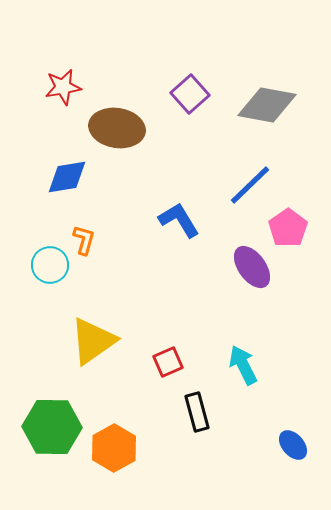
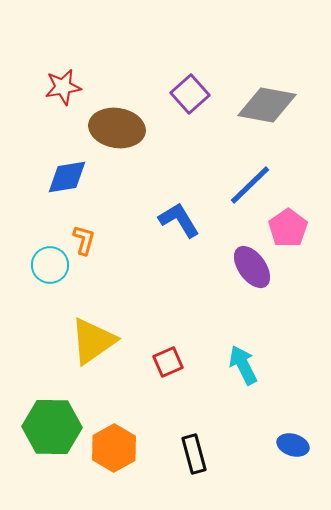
black rectangle: moved 3 px left, 42 px down
blue ellipse: rotated 32 degrees counterclockwise
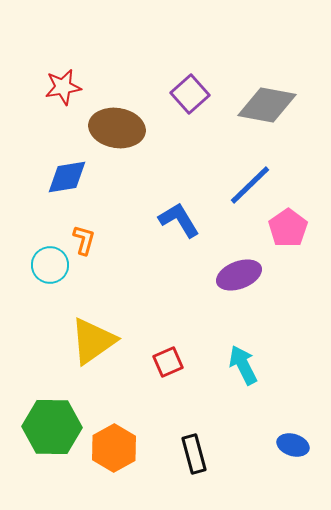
purple ellipse: moved 13 px left, 8 px down; rotated 75 degrees counterclockwise
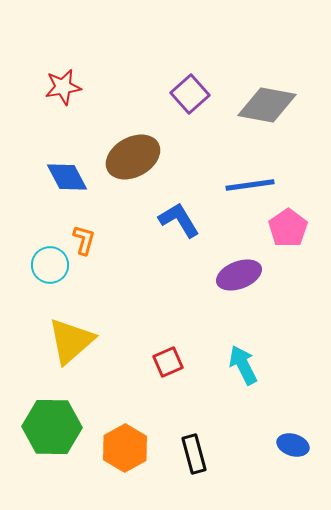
brown ellipse: moved 16 px right, 29 px down; rotated 38 degrees counterclockwise
blue diamond: rotated 72 degrees clockwise
blue line: rotated 36 degrees clockwise
yellow triangle: moved 22 px left; rotated 6 degrees counterclockwise
orange hexagon: moved 11 px right
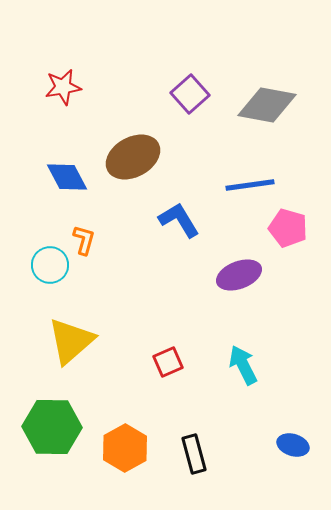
pink pentagon: rotated 21 degrees counterclockwise
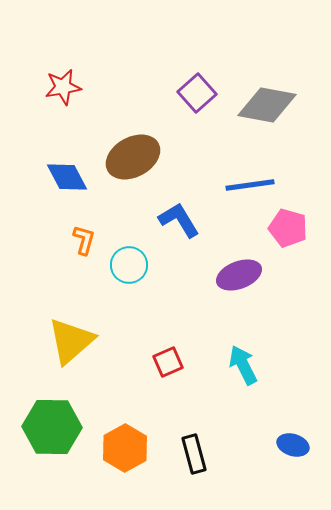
purple square: moved 7 px right, 1 px up
cyan circle: moved 79 px right
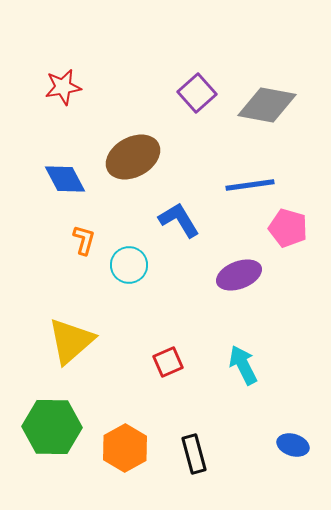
blue diamond: moved 2 px left, 2 px down
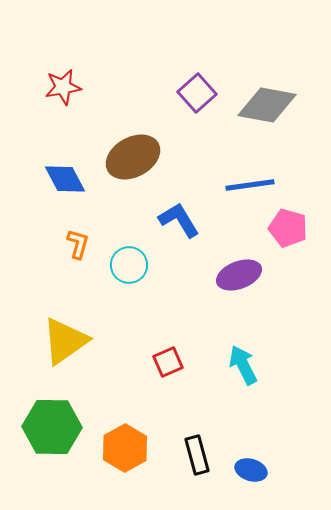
orange L-shape: moved 6 px left, 4 px down
yellow triangle: moved 6 px left; rotated 6 degrees clockwise
blue ellipse: moved 42 px left, 25 px down
black rectangle: moved 3 px right, 1 px down
